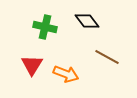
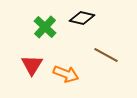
black diamond: moved 5 px left, 3 px up; rotated 40 degrees counterclockwise
green cross: rotated 30 degrees clockwise
brown line: moved 1 px left, 2 px up
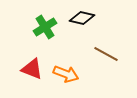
green cross: rotated 15 degrees clockwise
brown line: moved 1 px up
red triangle: moved 4 px down; rotated 40 degrees counterclockwise
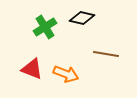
brown line: rotated 20 degrees counterclockwise
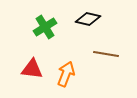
black diamond: moved 6 px right, 1 px down
red triangle: rotated 15 degrees counterclockwise
orange arrow: rotated 90 degrees counterclockwise
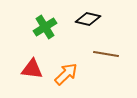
orange arrow: rotated 25 degrees clockwise
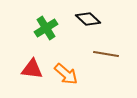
black diamond: rotated 30 degrees clockwise
green cross: moved 1 px right, 1 px down
orange arrow: rotated 85 degrees clockwise
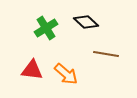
black diamond: moved 2 px left, 3 px down
red triangle: moved 1 px down
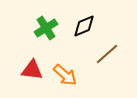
black diamond: moved 2 px left, 4 px down; rotated 65 degrees counterclockwise
brown line: moved 1 px right; rotated 50 degrees counterclockwise
orange arrow: moved 1 px left, 1 px down
